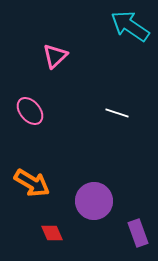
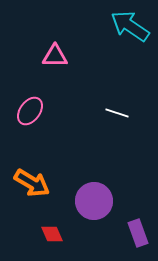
pink triangle: rotated 44 degrees clockwise
pink ellipse: rotated 76 degrees clockwise
red diamond: moved 1 px down
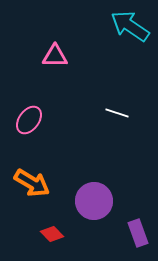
pink ellipse: moved 1 px left, 9 px down
red diamond: rotated 20 degrees counterclockwise
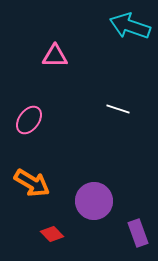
cyan arrow: rotated 15 degrees counterclockwise
white line: moved 1 px right, 4 px up
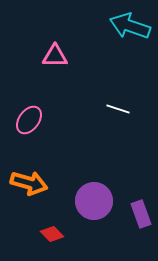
orange arrow: moved 3 px left; rotated 15 degrees counterclockwise
purple rectangle: moved 3 px right, 19 px up
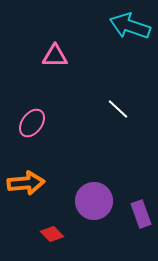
white line: rotated 25 degrees clockwise
pink ellipse: moved 3 px right, 3 px down
orange arrow: moved 3 px left; rotated 21 degrees counterclockwise
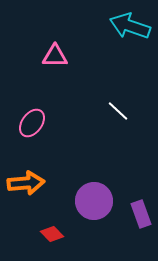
white line: moved 2 px down
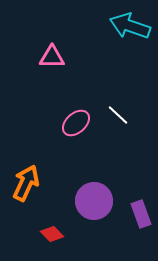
pink triangle: moved 3 px left, 1 px down
white line: moved 4 px down
pink ellipse: moved 44 px right; rotated 12 degrees clockwise
orange arrow: rotated 60 degrees counterclockwise
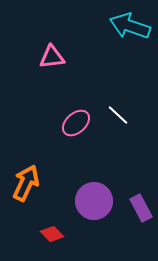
pink triangle: rotated 8 degrees counterclockwise
purple rectangle: moved 6 px up; rotated 8 degrees counterclockwise
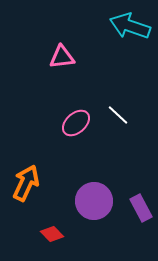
pink triangle: moved 10 px right
